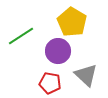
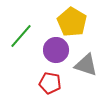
green line: rotated 16 degrees counterclockwise
purple circle: moved 2 px left, 1 px up
gray triangle: moved 10 px up; rotated 25 degrees counterclockwise
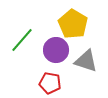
yellow pentagon: moved 1 px right, 2 px down
green line: moved 1 px right, 4 px down
gray triangle: moved 4 px up
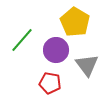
yellow pentagon: moved 2 px right, 2 px up
gray triangle: moved 1 px right, 4 px down; rotated 35 degrees clockwise
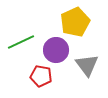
yellow pentagon: rotated 16 degrees clockwise
green line: moved 1 px left, 2 px down; rotated 24 degrees clockwise
red pentagon: moved 9 px left, 7 px up
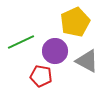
purple circle: moved 1 px left, 1 px down
gray triangle: moved 4 px up; rotated 25 degrees counterclockwise
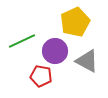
green line: moved 1 px right, 1 px up
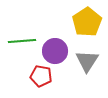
yellow pentagon: moved 12 px right; rotated 8 degrees counterclockwise
green line: rotated 20 degrees clockwise
gray triangle: rotated 35 degrees clockwise
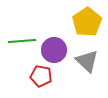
purple circle: moved 1 px left, 1 px up
gray triangle: rotated 20 degrees counterclockwise
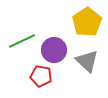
green line: rotated 20 degrees counterclockwise
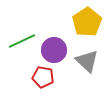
red pentagon: moved 2 px right, 1 px down
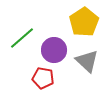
yellow pentagon: moved 3 px left
green line: moved 3 px up; rotated 16 degrees counterclockwise
red pentagon: moved 1 px down
